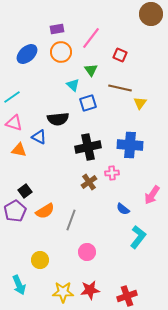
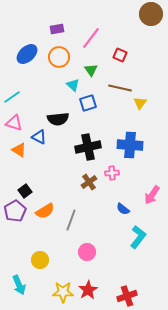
orange circle: moved 2 px left, 5 px down
orange triangle: rotated 21 degrees clockwise
red star: moved 2 px left; rotated 24 degrees counterclockwise
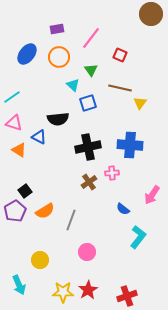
blue ellipse: rotated 10 degrees counterclockwise
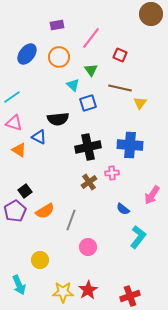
purple rectangle: moved 4 px up
pink circle: moved 1 px right, 5 px up
red cross: moved 3 px right
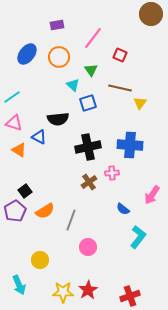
pink line: moved 2 px right
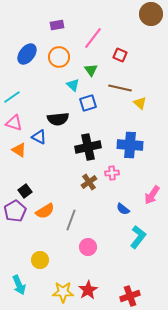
yellow triangle: rotated 24 degrees counterclockwise
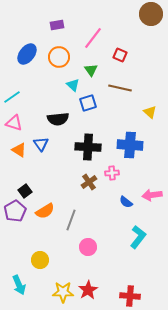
yellow triangle: moved 10 px right, 9 px down
blue triangle: moved 2 px right, 7 px down; rotated 28 degrees clockwise
black cross: rotated 15 degrees clockwise
pink arrow: rotated 48 degrees clockwise
blue semicircle: moved 3 px right, 7 px up
red cross: rotated 24 degrees clockwise
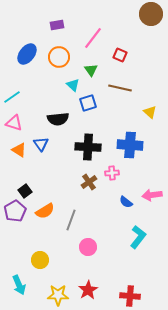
yellow star: moved 5 px left, 3 px down
